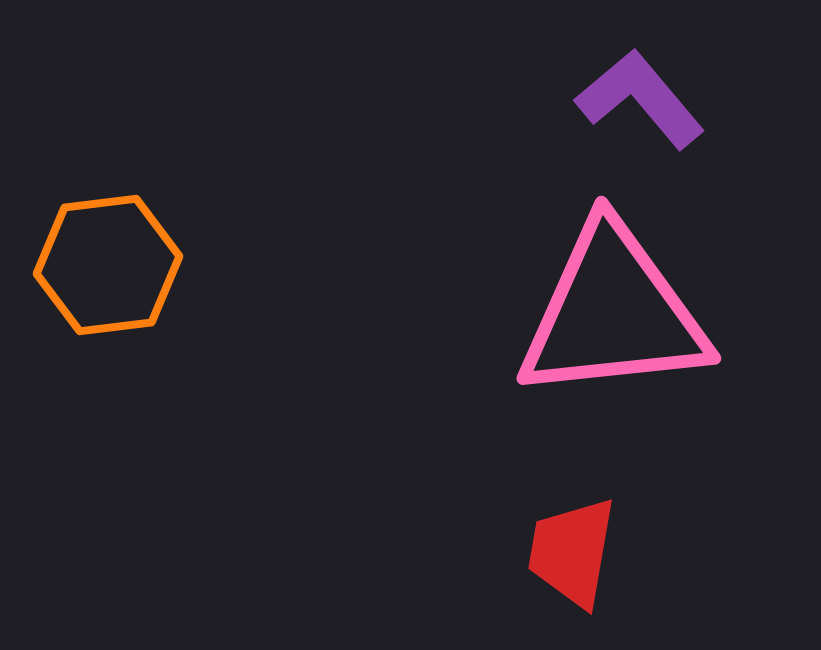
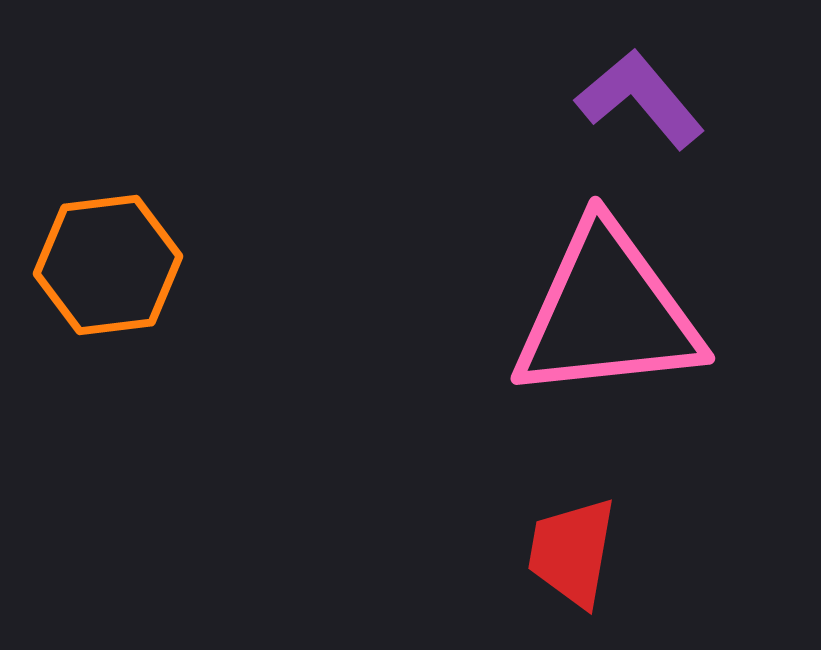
pink triangle: moved 6 px left
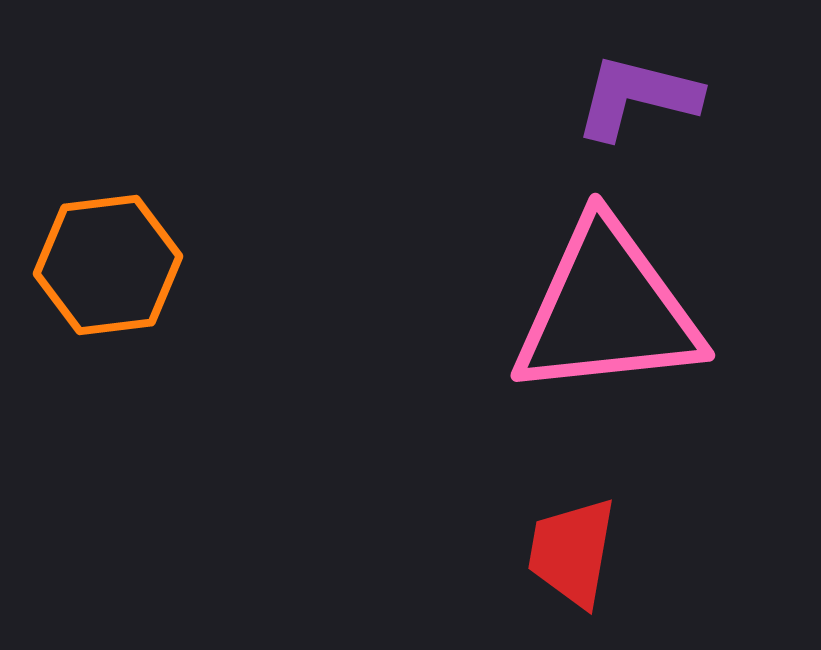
purple L-shape: moved 3 px left, 2 px up; rotated 36 degrees counterclockwise
pink triangle: moved 3 px up
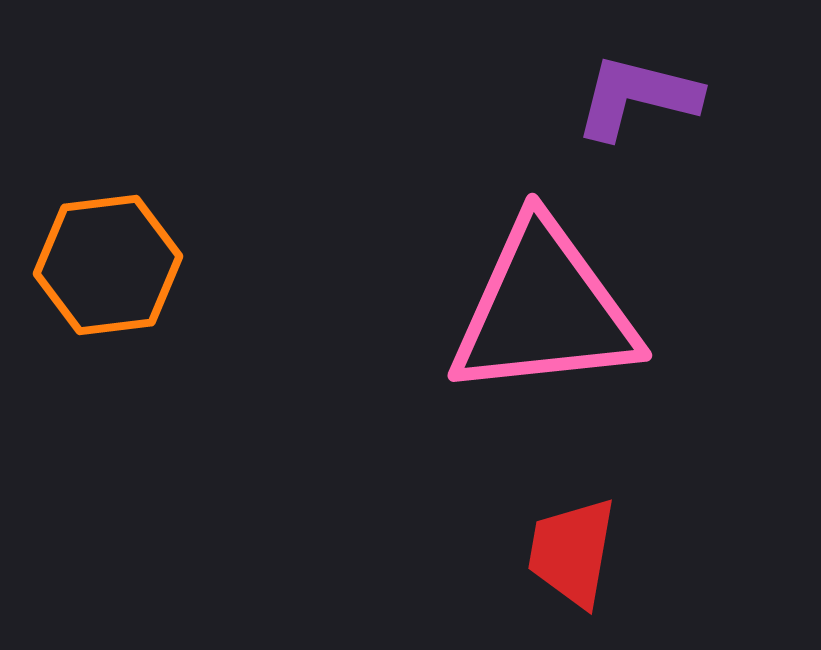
pink triangle: moved 63 px left
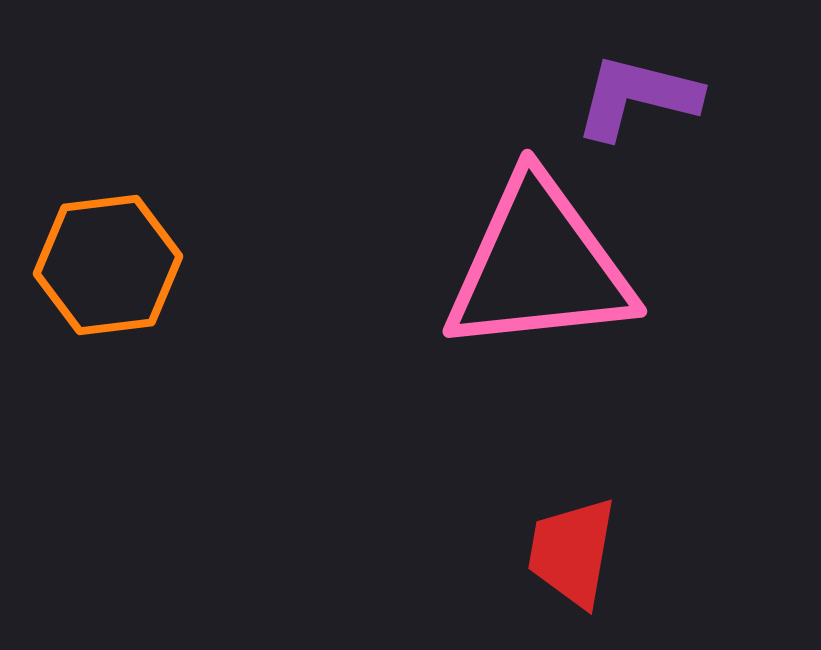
pink triangle: moved 5 px left, 44 px up
